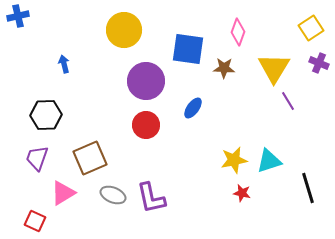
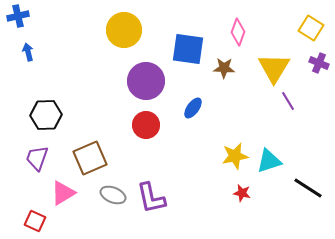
yellow square: rotated 25 degrees counterclockwise
blue arrow: moved 36 px left, 12 px up
yellow star: moved 1 px right, 4 px up
black line: rotated 40 degrees counterclockwise
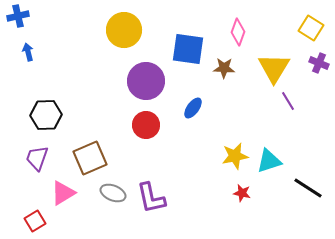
gray ellipse: moved 2 px up
red square: rotated 35 degrees clockwise
